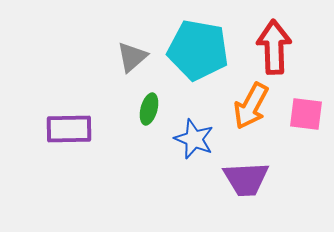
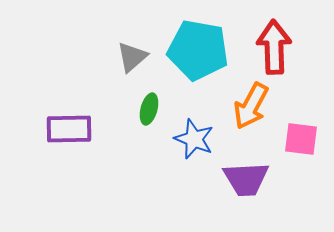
pink square: moved 5 px left, 25 px down
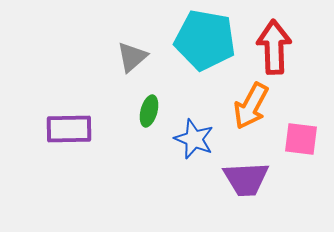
cyan pentagon: moved 7 px right, 10 px up
green ellipse: moved 2 px down
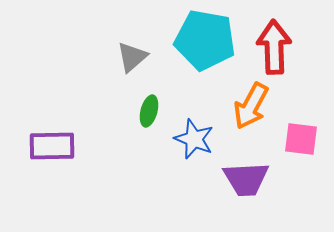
purple rectangle: moved 17 px left, 17 px down
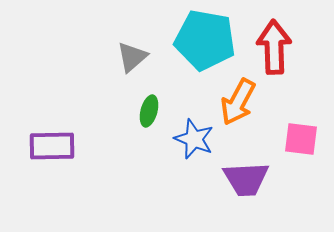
orange arrow: moved 13 px left, 4 px up
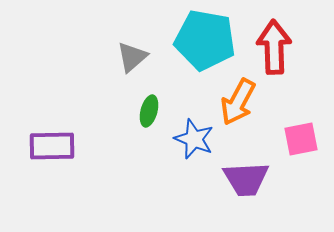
pink square: rotated 18 degrees counterclockwise
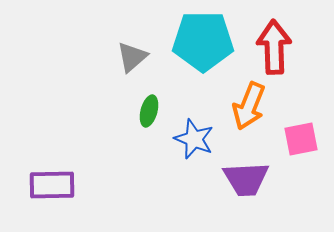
cyan pentagon: moved 2 px left, 1 px down; rotated 10 degrees counterclockwise
orange arrow: moved 11 px right, 4 px down; rotated 6 degrees counterclockwise
purple rectangle: moved 39 px down
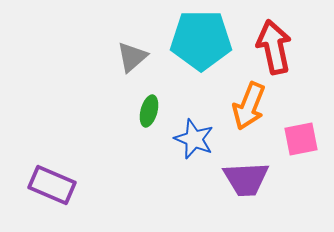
cyan pentagon: moved 2 px left, 1 px up
red arrow: rotated 10 degrees counterclockwise
purple rectangle: rotated 24 degrees clockwise
